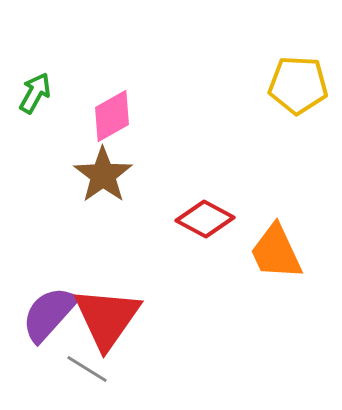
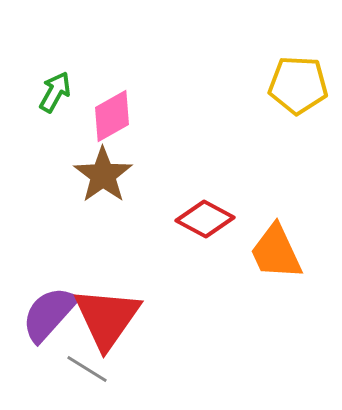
green arrow: moved 20 px right, 1 px up
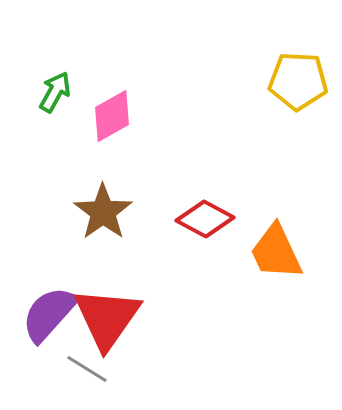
yellow pentagon: moved 4 px up
brown star: moved 37 px down
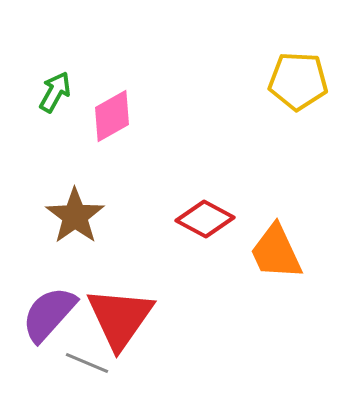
brown star: moved 28 px left, 4 px down
red triangle: moved 13 px right
gray line: moved 6 px up; rotated 9 degrees counterclockwise
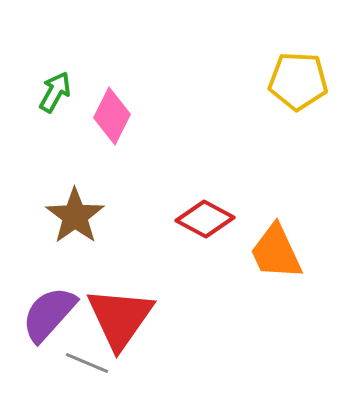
pink diamond: rotated 34 degrees counterclockwise
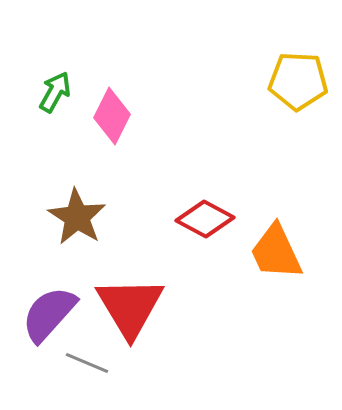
brown star: moved 2 px right, 1 px down; rotated 4 degrees counterclockwise
red triangle: moved 10 px right, 11 px up; rotated 6 degrees counterclockwise
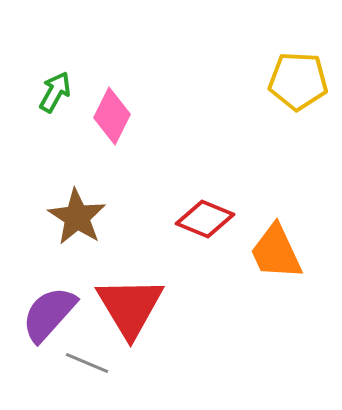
red diamond: rotated 6 degrees counterclockwise
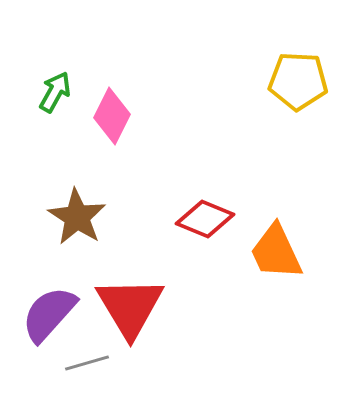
gray line: rotated 39 degrees counterclockwise
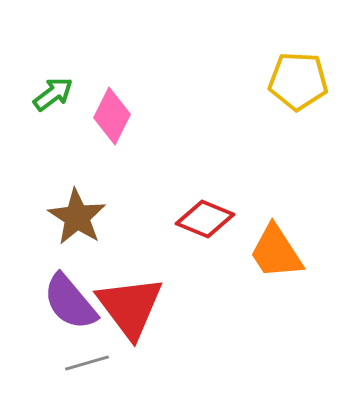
green arrow: moved 2 px left, 2 px down; rotated 24 degrees clockwise
orange trapezoid: rotated 8 degrees counterclockwise
red triangle: rotated 6 degrees counterclockwise
purple semicircle: moved 21 px right, 12 px up; rotated 82 degrees counterclockwise
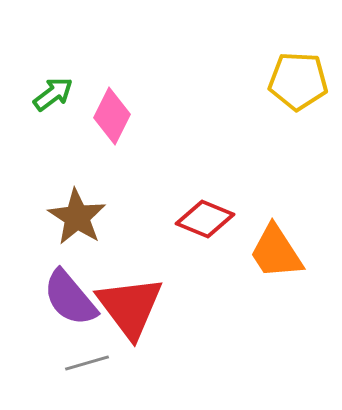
purple semicircle: moved 4 px up
